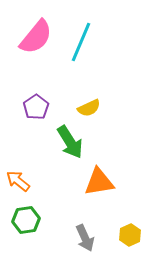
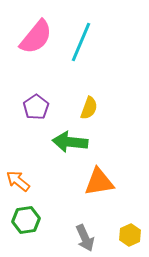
yellow semicircle: rotated 45 degrees counterclockwise
green arrow: rotated 128 degrees clockwise
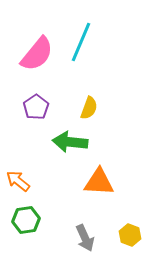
pink semicircle: moved 1 px right, 17 px down
orange triangle: rotated 12 degrees clockwise
yellow hexagon: rotated 15 degrees counterclockwise
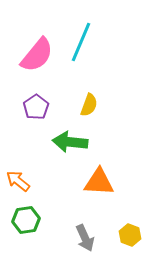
pink semicircle: moved 1 px down
yellow semicircle: moved 3 px up
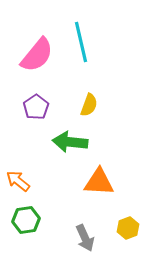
cyan line: rotated 36 degrees counterclockwise
yellow hexagon: moved 2 px left, 7 px up; rotated 20 degrees clockwise
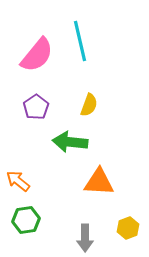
cyan line: moved 1 px left, 1 px up
gray arrow: rotated 24 degrees clockwise
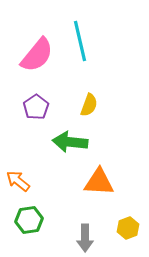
green hexagon: moved 3 px right
